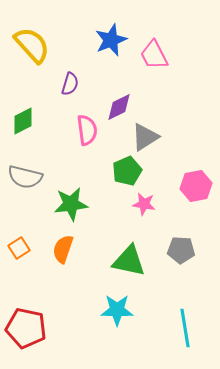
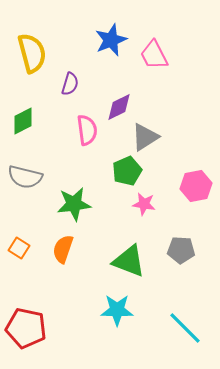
yellow semicircle: moved 8 px down; rotated 27 degrees clockwise
green star: moved 3 px right
orange square: rotated 25 degrees counterclockwise
green triangle: rotated 9 degrees clockwise
cyan line: rotated 36 degrees counterclockwise
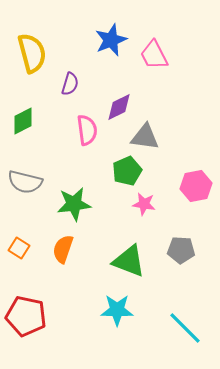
gray triangle: rotated 40 degrees clockwise
gray semicircle: moved 5 px down
red pentagon: moved 12 px up
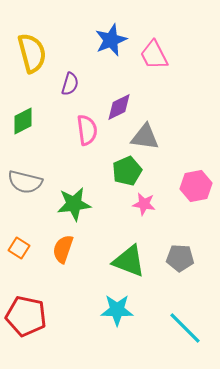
gray pentagon: moved 1 px left, 8 px down
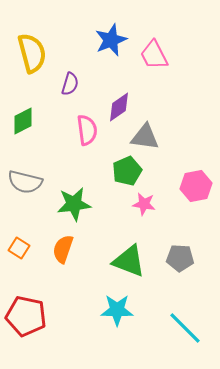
purple diamond: rotated 8 degrees counterclockwise
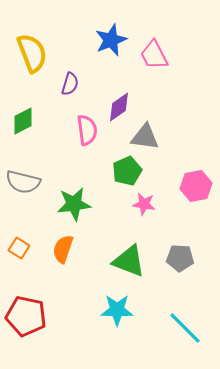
yellow semicircle: rotated 6 degrees counterclockwise
gray semicircle: moved 2 px left
